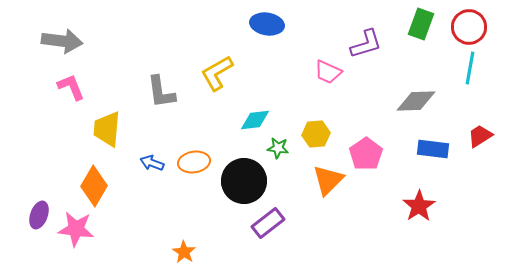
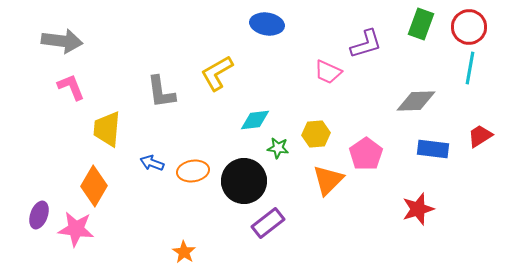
orange ellipse: moved 1 px left, 9 px down
red star: moved 1 px left, 3 px down; rotated 16 degrees clockwise
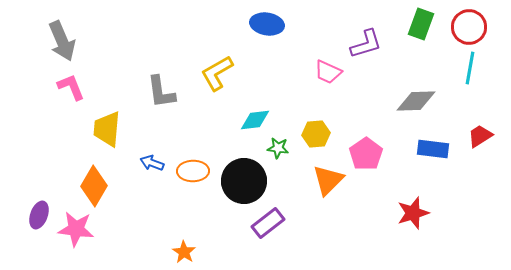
gray arrow: rotated 60 degrees clockwise
orange ellipse: rotated 8 degrees clockwise
red star: moved 5 px left, 4 px down
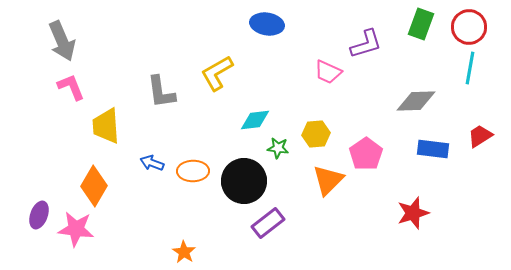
yellow trapezoid: moved 1 px left, 3 px up; rotated 9 degrees counterclockwise
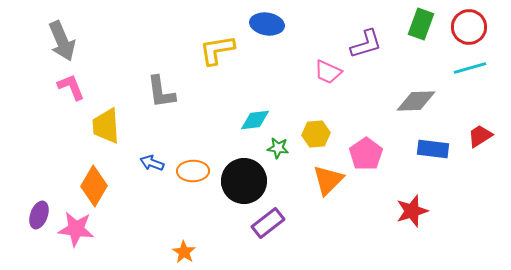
cyan line: rotated 64 degrees clockwise
yellow L-shape: moved 23 px up; rotated 21 degrees clockwise
red star: moved 1 px left, 2 px up
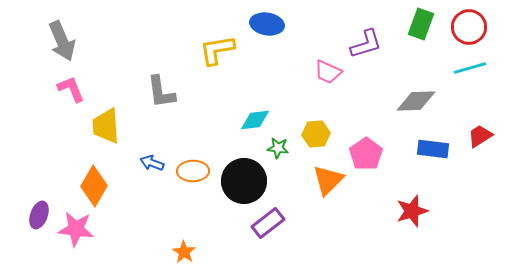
pink L-shape: moved 2 px down
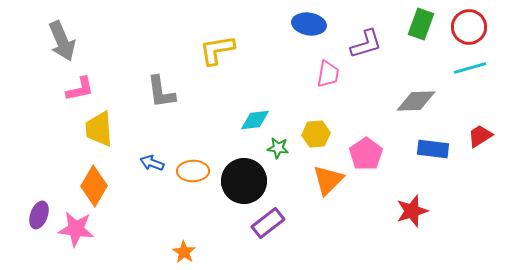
blue ellipse: moved 42 px right
pink trapezoid: moved 2 px down; rotated 104 degrees counterclockwise
pink L-shape: moved 9 px right; rotated 100 degrees clockwise
yellow trapezoid: moved 7 px left, 3 px down
